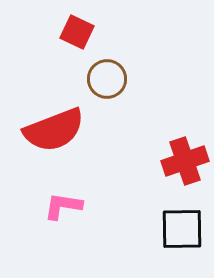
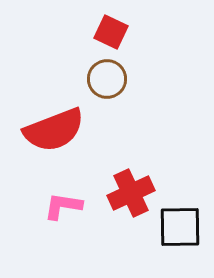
red square: moved 34 px right
red cross: moved 54 px left, 32 px down; rotated 6 degrees counterclockwise
black square: moved 2 px left, 2 px up
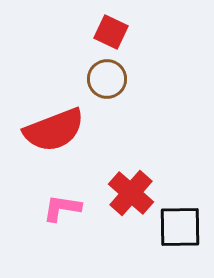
red cross: rotated 24 degrees counterclockwise
pink L-shape: moved 1 px left, 2 px down
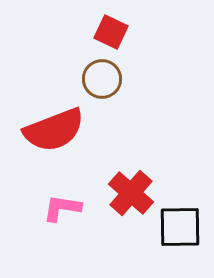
brown circle: moved 5 px left
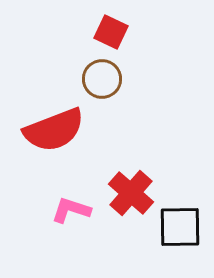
pink L-shape: moved 9 px right, 2 px down; rotated 9 degrees clockwise
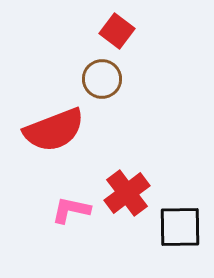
red square: moved 6 px right, 1 px up; rotated 12 degrees clockwise
red cross: moved 4 px left; rotated 12 degrees clockwise
pink L-shape: rotated 6 degrees counterclockwise
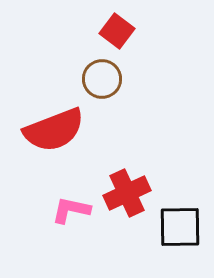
red cross: rotated 12 degrees clockwise
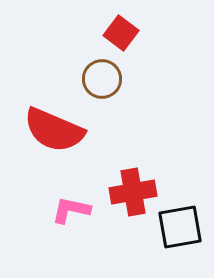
red square: moved 4 px right, 2 px down
red semicircle: rotated 44 degrees clockwise
red cross: moved 6 px right, 1 px up; rotated 15 degrees clockwise
black square: rotated 9 degrees counterclockwise
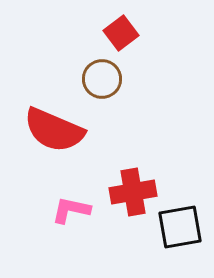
red square: rotated 16 degrees clockwise
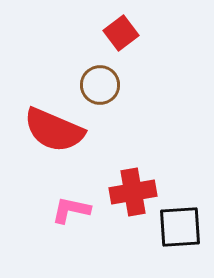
brown circle: moved 2 px left, 6 px down
black square: rotated 6 degrees clockwise
